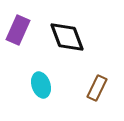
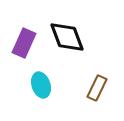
purple rectangle: moved 6 px right, 13 px down
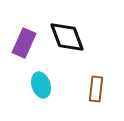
brown rectangle: moved 1 px left, 1 px down; rotated 20 degrees counterclockwise
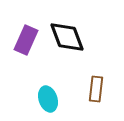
purple rectangle: moved 2 px right, 3 px up
cyan ellipse: moved 7 px right, 14 px down
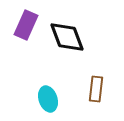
purple rectangle: moved 15 px up
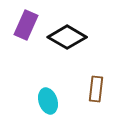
black diamond: rotated 39 degrees counterclockwise
cyan ellipse: moved 2 px down
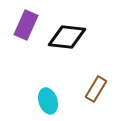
black diamond: rotated 24 degrees counterclockwise
brown rectangle: rotated 25 degrees clockwise
